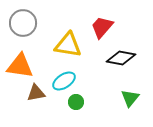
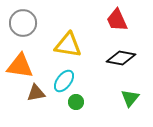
red trapezoid: moved 15 px right, 7 px up; rotated 65 degrees counterclockwise
cyan ellipse: rotated 20 degrees counterclockwise
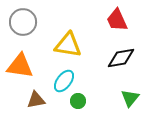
gray circle: moved 1 px up
black diamond: rotated 20 degrees counterclockwise
brown triangle: moved 7 px down
green circle: moved 2 px right, 1 px up
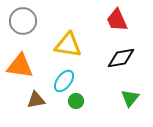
gray circle: moved 1 px up
green circle: moved 2 px left
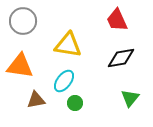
green circle: moved 1 px left, 2 px down
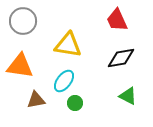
green triangle: moved 2 px left, 2 px up; rotated 42 degrees counterclockwise
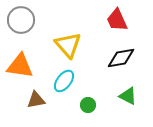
gray circle: moved 2 px left, 1 px up
yellow triangle: rotated 40 degrees clockwise
green circle: moved 13 px right, 2 px down
